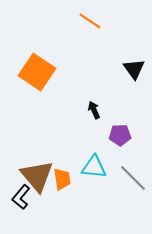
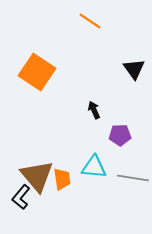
gray line: rotated 36 degrees counterclockwise
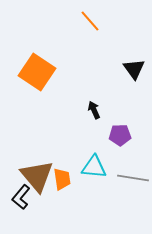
orange line: rotated 15 degrees clockwise
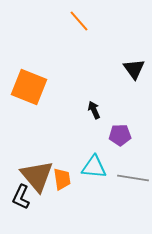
orange line: moved 11 px left
orange square: moved 8 px left, 15 px down; rotated 12 degrees counterclockwise
black L-shape: rotated 15 degrees counterclockwise
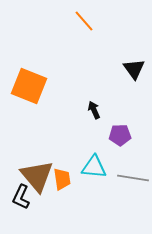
orange line: moved 5 px right
orange square: moved 1 px up
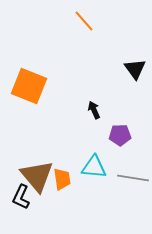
black triangle: moved 1 px right
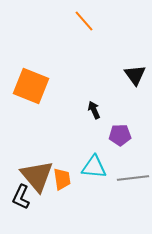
black triangle: moved 6 px down
orange square: moved 2 px right
gray line: rotated 16 degrees counterclockwise
